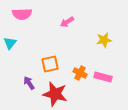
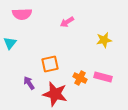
orange cross: moved 5 px down
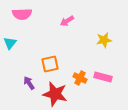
pink arrow: moved 1 px up
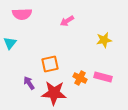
red star: moved 1 px left, 1 px up; rotated 10 degrees counterclockwise
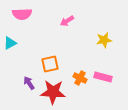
cyan triangle: rotated 24 degrees clockwise
red star: moved 1 px left, 1 px up
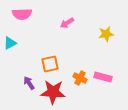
pink arrow: moved 2 px down
yellow star: moved 2 px right, 6 px up
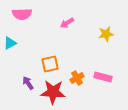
orange cross: moved 3 px left; rotated 32 degrees clockwise
purple arrow: moved 1 px left
